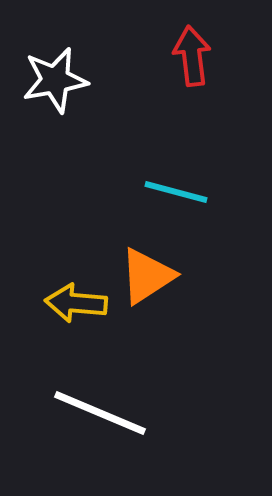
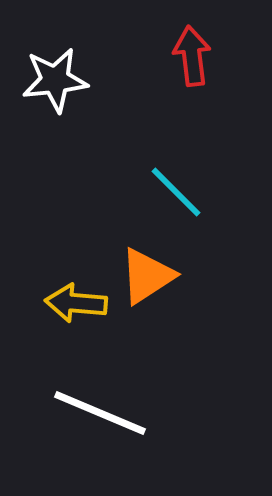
white star: rotated 4 degrees clockwise
cyan line: rotated 30 degrees clockwise
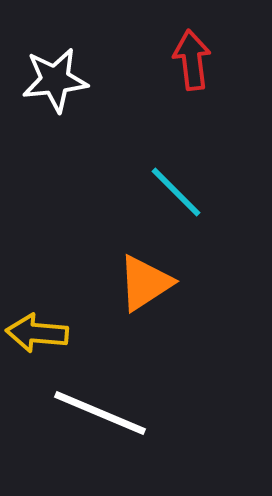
red arrow: moved 4 px down
orange triangle: moved 2 px left, 7 px down
yellow arrow: moved 39 px left, 30 px down
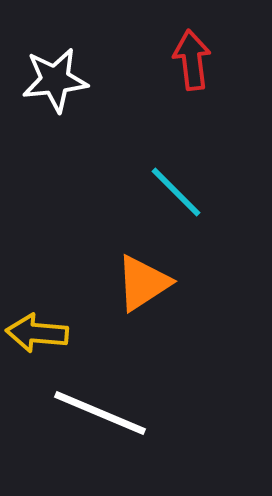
orange triangle: moved 2 px left
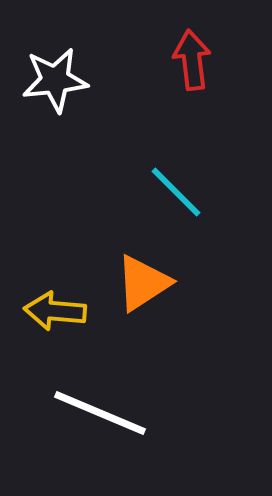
yellow arrow: moved 18 px right, 22 px up
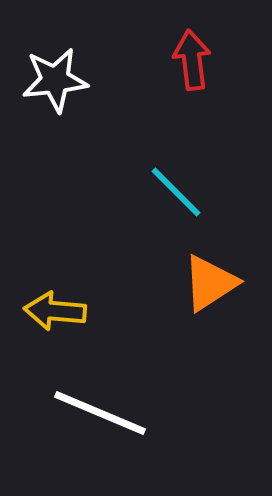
orange triangle: moved 67 px right
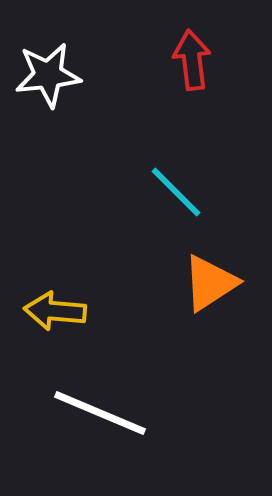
white star: moved 7 px left, 5 px up
